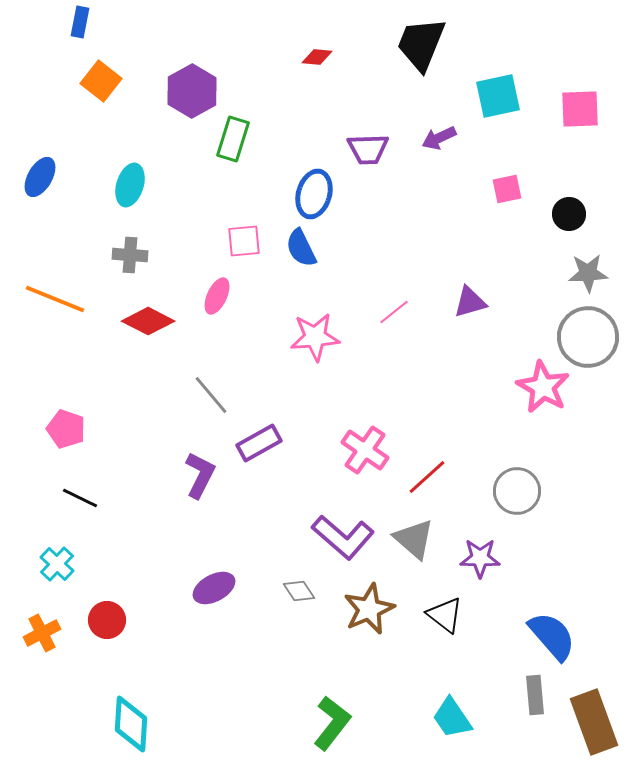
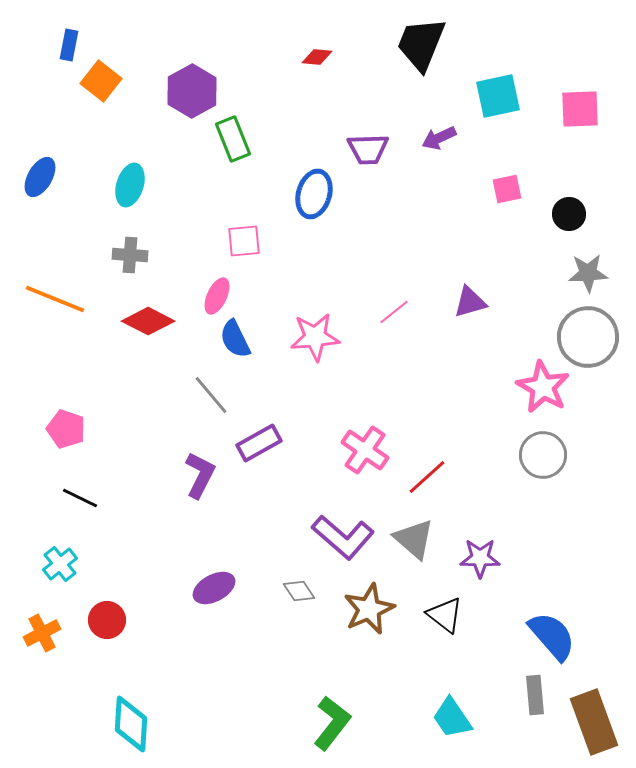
blue rectangle at (80, 22): moved 11 px left, 23 px down
green rectangle at (233, 139): rotated 39 degrees counterclockwise
blue semicircle at (301, 248): moved 66 px left, 91 px down
gray circle at (517, 491): moved 26 px right, 36 px up
cyan cross at (57, 564): moved 3 px right; rotated 8 degrees clockwise
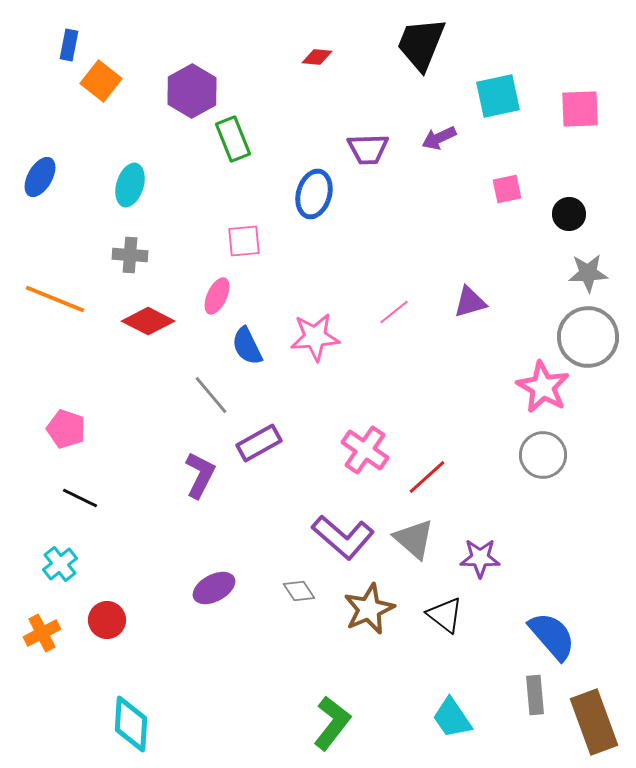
blue semicircle at (235, 339): moved 12 px right, 7 px down
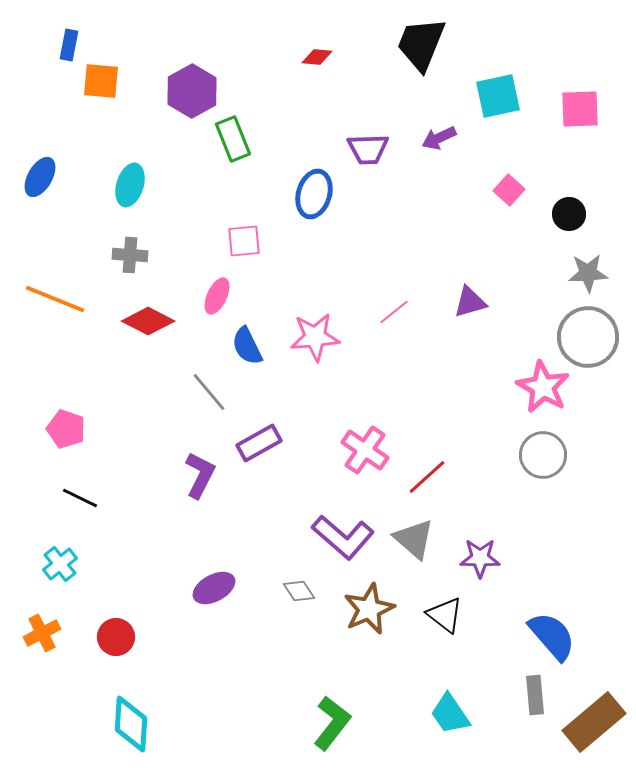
orange square at (101, 81): rotated 33 degrees counterclockwise
pink square at (507, 189): moved 2 px right, 1 px down; rotated 36 degrees counterclockwise
gray line at (211, 395): moved 2 px left, 3 px up
red circle at (107, 620): moved 9 px right, 17 px down
cyan trapezoid at (452, 718): moved 2 px left, 4 px up
brown rectangle at (594, 722): rotated 70 degrees clockwise
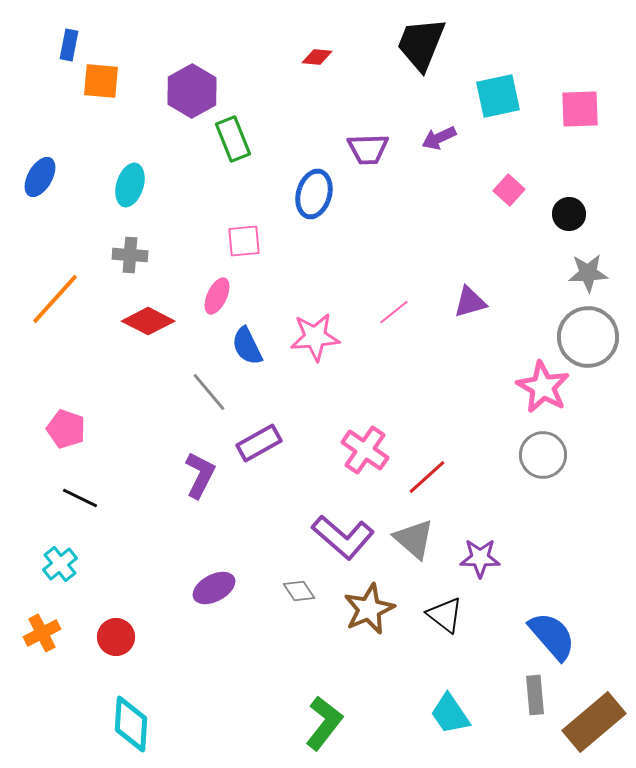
orange line at (55, 299): rotated 70 degrees counterclockwise
green L-shape at (332, 723): moved 8 px left
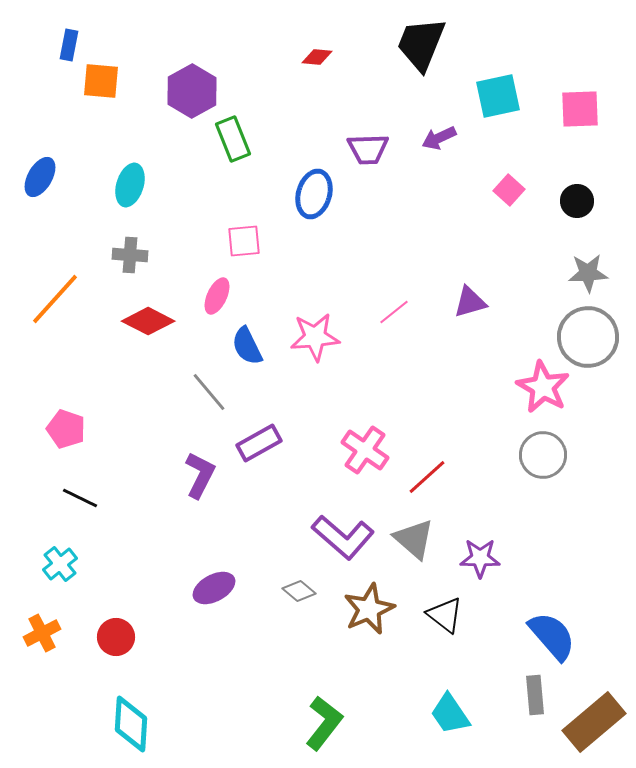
black circle at (569, 214): moved 8 px right, 13 px up
gray diamond at (299, 591): rotated 16 degrees counterclockwise
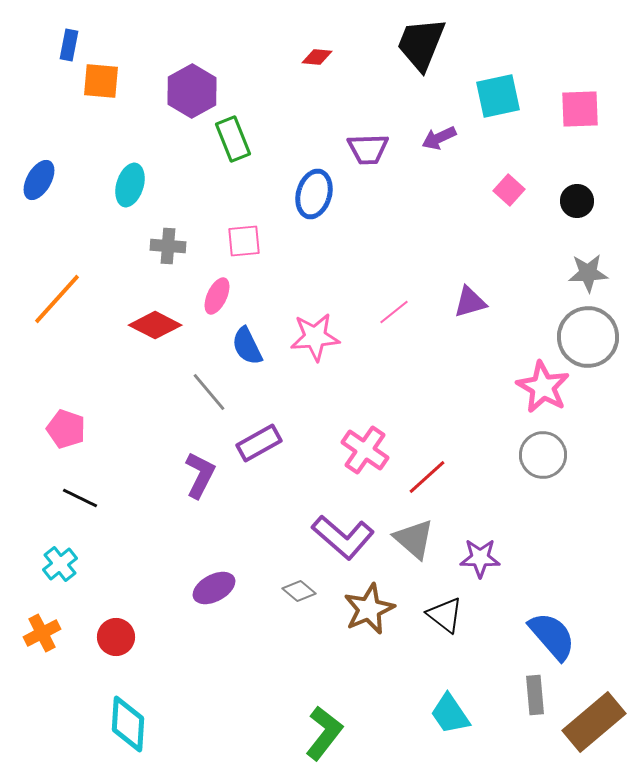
blue ellipse at (40, 177): moved 1 px left, 3 px down
gray cross at (130, 255): moved 38 px right, 9 px up
orange line at (55, 299): moved 2 px right
red diamond at (148, 321): moved 7 px right, 4 px down
green L-shape at (324, 723): moved 10 px down
cyan diamond at (131, 724): moved 3 px left
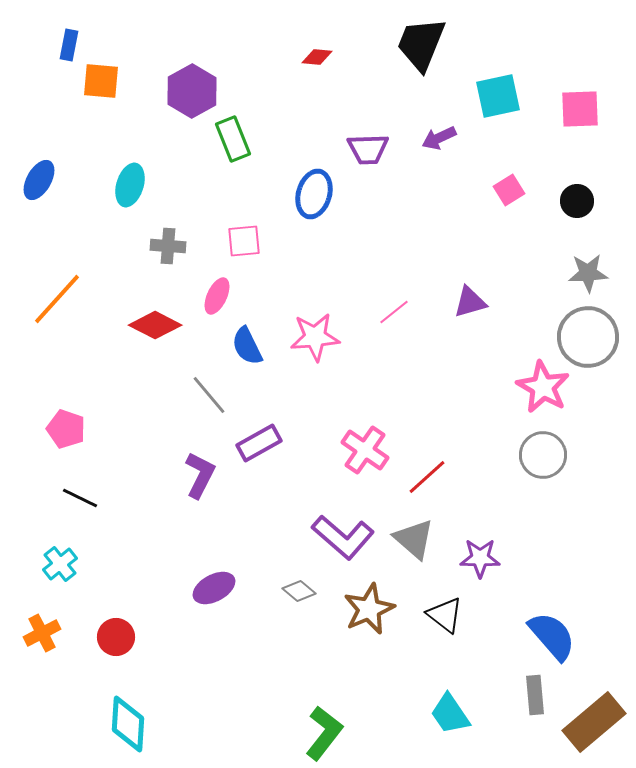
pink square at (509, 190): rotated 16 degrees clockwise
gray line at (209, 392): moved 3 px down
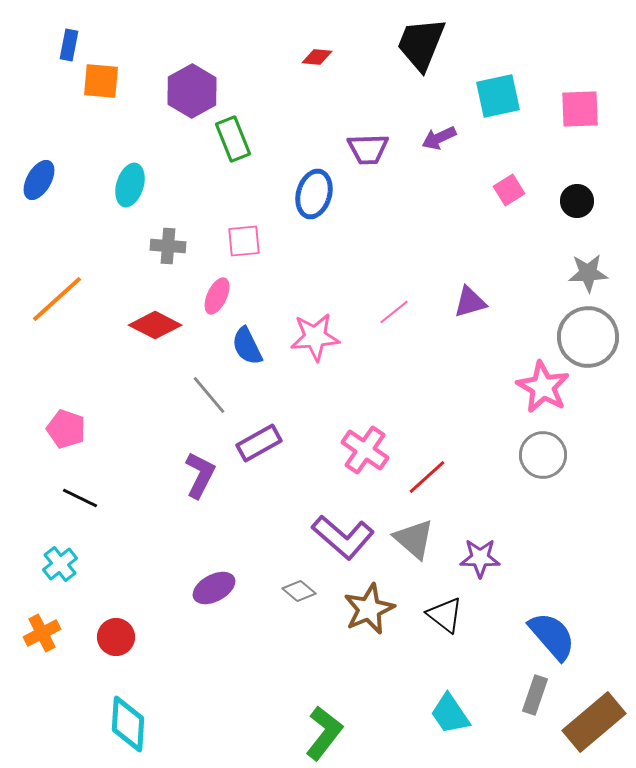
orange line at (57, 299): rotated 6 degrees clockwise
gray rectangle at (535, 695): rotated 24 degrees clockwise
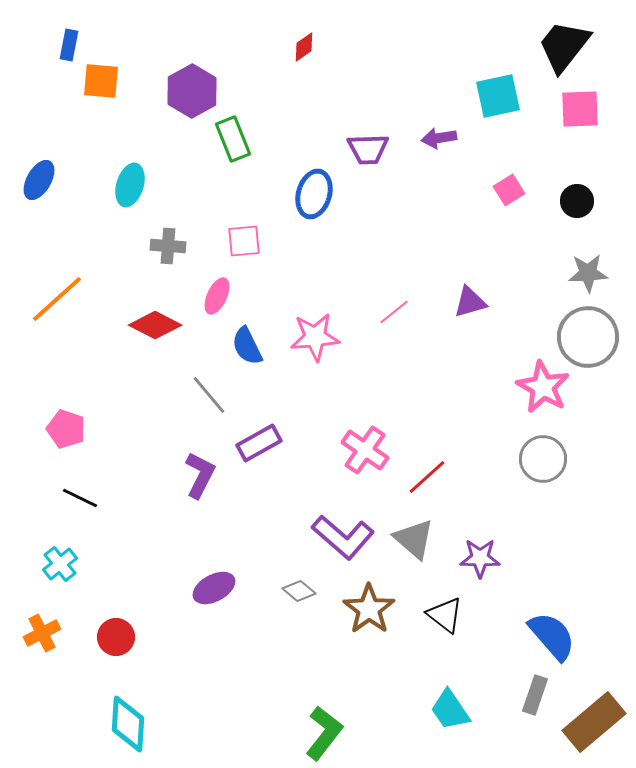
black trapezoid at (421, 44): moved 143 px right, 2 px down; rotated 16 degrees clockwise
red diamond at (317, 57): moved 13 px left, 10 px up; rotated 40 degrees counterclockwise
purple arrow at (439, 138): rotated 16 degrees clockwise
gray circle at (543, 455): moved 4 px down
brown star at (369, 609): rotated 12 degrees counterclockwise
cyan trapezoid at (450, 714): moved 4 px up
